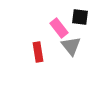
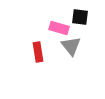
pink rectangle: rotated 36 degrees counterclockwise
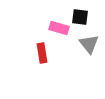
gray triangle: moved 18 px right, 2 px up
red rectangle: moved 4 px right, 1 px down
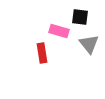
pink rectangle: moved 3 px down
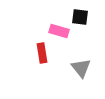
gray triangle: moved 8 px left, 24 px down
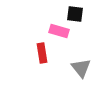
black square: moved 5 px left, 3 px up
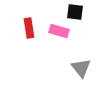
black square: moved 2 px up
red rectangle: moved 13 px left, 25 px up
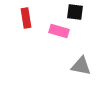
red rectangle: moved 3 px left, 10 px up
gray triangle: moved 2 px up; rotated 40 degrees counterclockwise
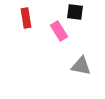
pink rectangle: rotated 42 degrees clockwise
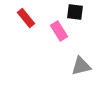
red rectangle: rotated 30 degrees counterclockwise
gray triangle: rotated 25 degrees counterclockwise
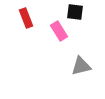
red rectangle: rotated 18 degrees clockwise
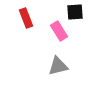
black square: rotated 12 degrees counterclockwise
gray triangle: moved 23 px left
